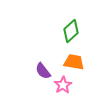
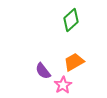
green diamond: moved 11 px up
orange trapezoid: rotated 40 degrees counterclockwise
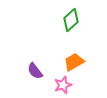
purple semicircle: moved 8 px left
pink star: rotated 12 degrees clockwise
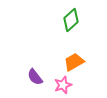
purple semicircle: moved 6 px down
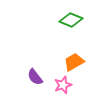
green diamond: rotated 65 degrees clockwise
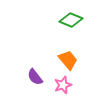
orange trapezoid: moved 6 px left, 2 px up; rotated 80 degrees clockwise
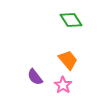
green diamond: rotated 35 degrees clockwise
pink star: rotated 18 degrees counterclockwise
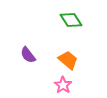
orange trapezoid: rotated 10 degrees counterclockwise
purple semicircle: moved 7 px left, 22 px up
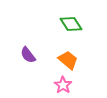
green diamond: moved 4 px down
